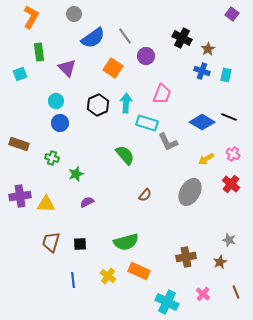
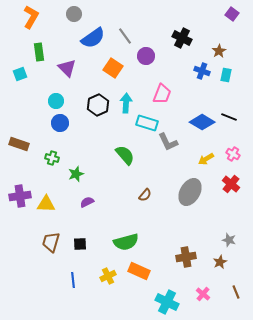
brown star at (208, 49): moved 11 px right, 2 px down
yellow cross at (108, 276): rotated 28 degrees clockwise
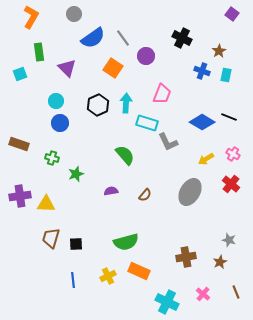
gray line at (125, 36): moved 2 px left, 2 px down
purple semicircle at (87, 202): moved 24 px right, 11 px up; rotated 16 degrees clockwise
brown trapezoid at (51, 242): moved 4 px up
black square at (80, 244): moved 4 px left
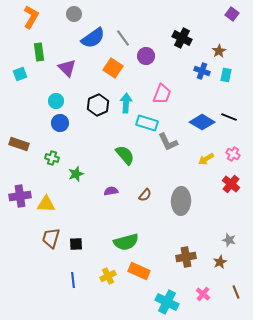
gray ellipse at (190, 192): moved 9 px left, 9 px down; rotated 28 degrees counterclockwise
